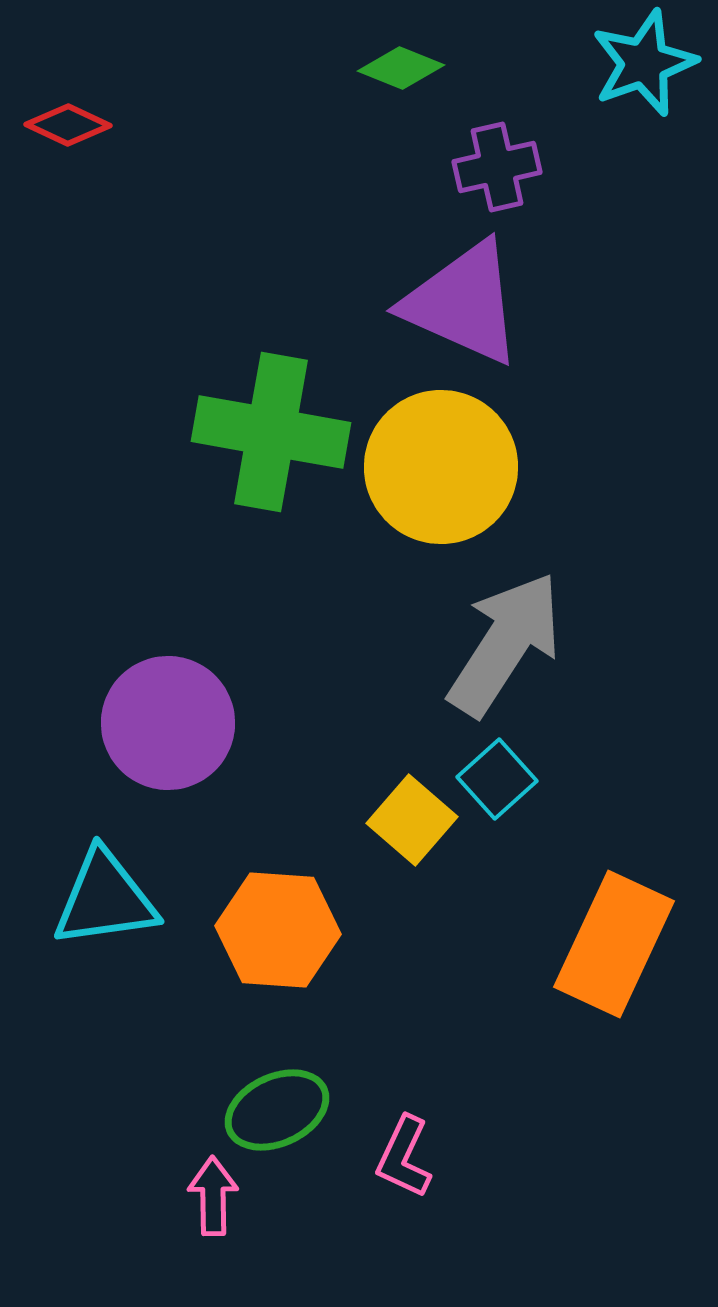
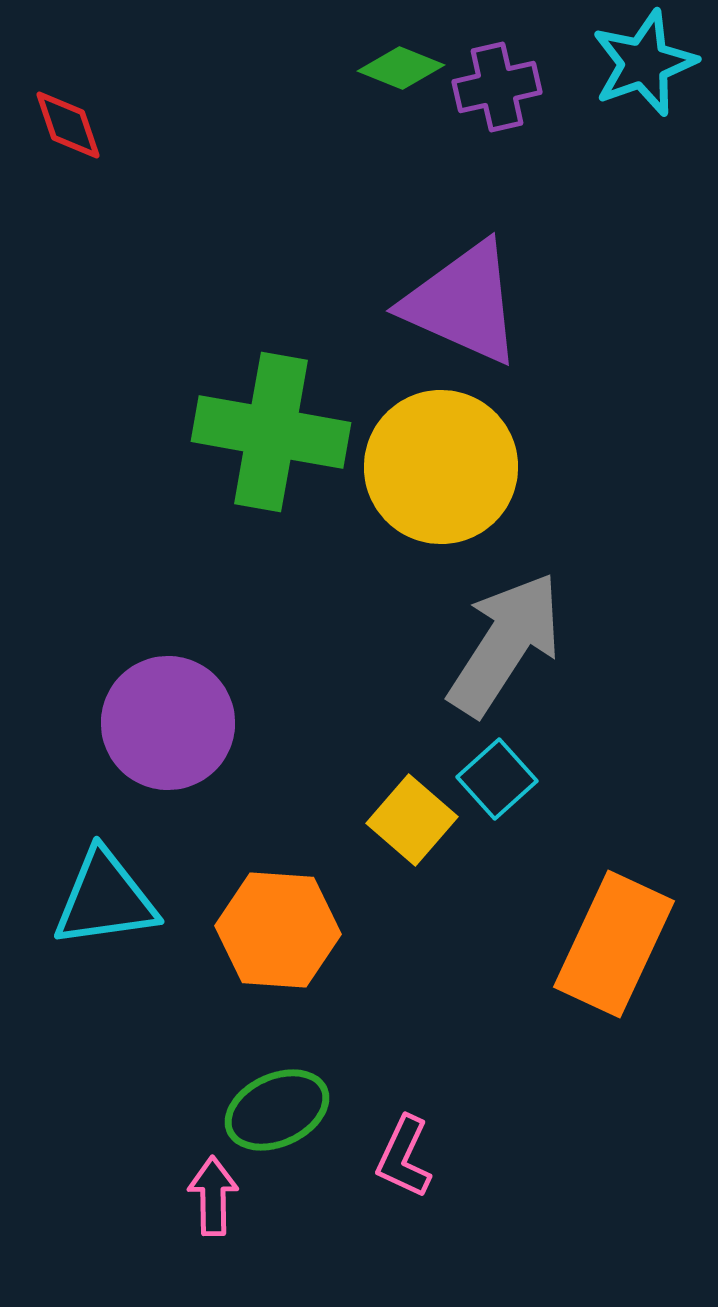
red diamond: rotated 46 degrees clockwise
purple cross: moved 80 px up
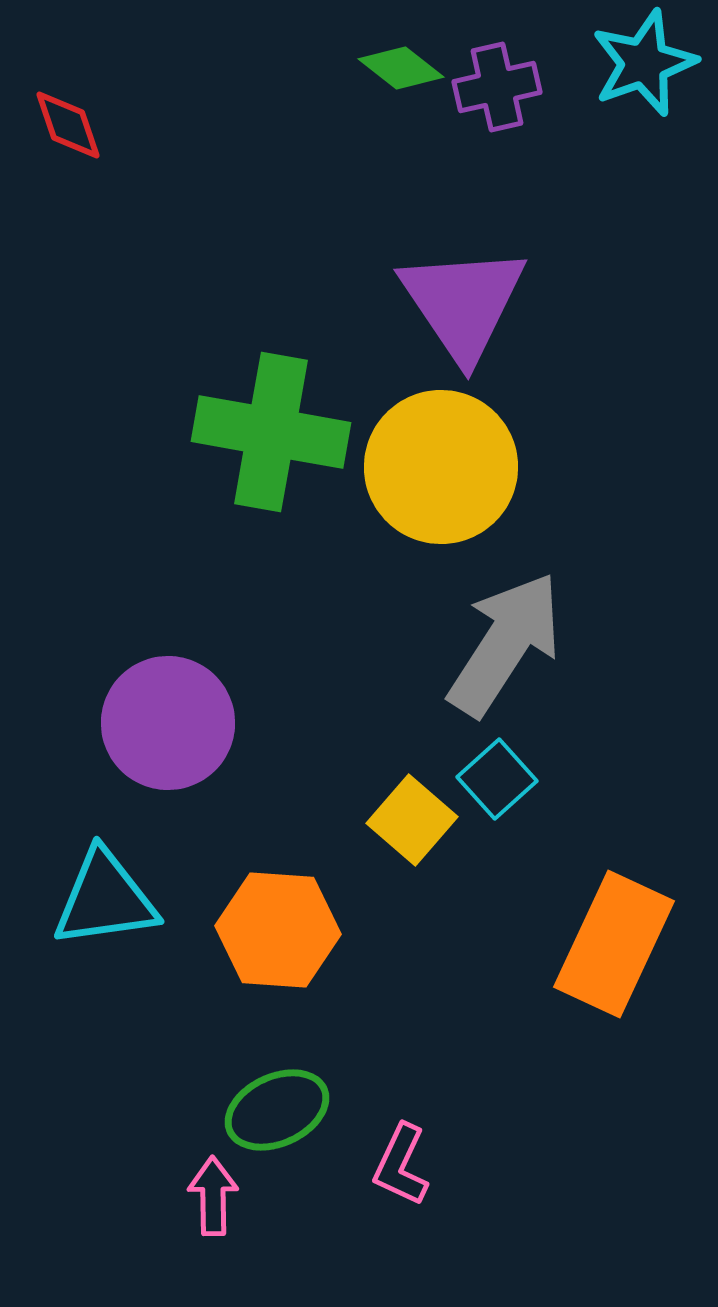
green diamond: rotated 16 degrees clockwise
purple triangle: rotated 32 degrees clockwise
pink L-shape: moved 3 px left, 8 px down
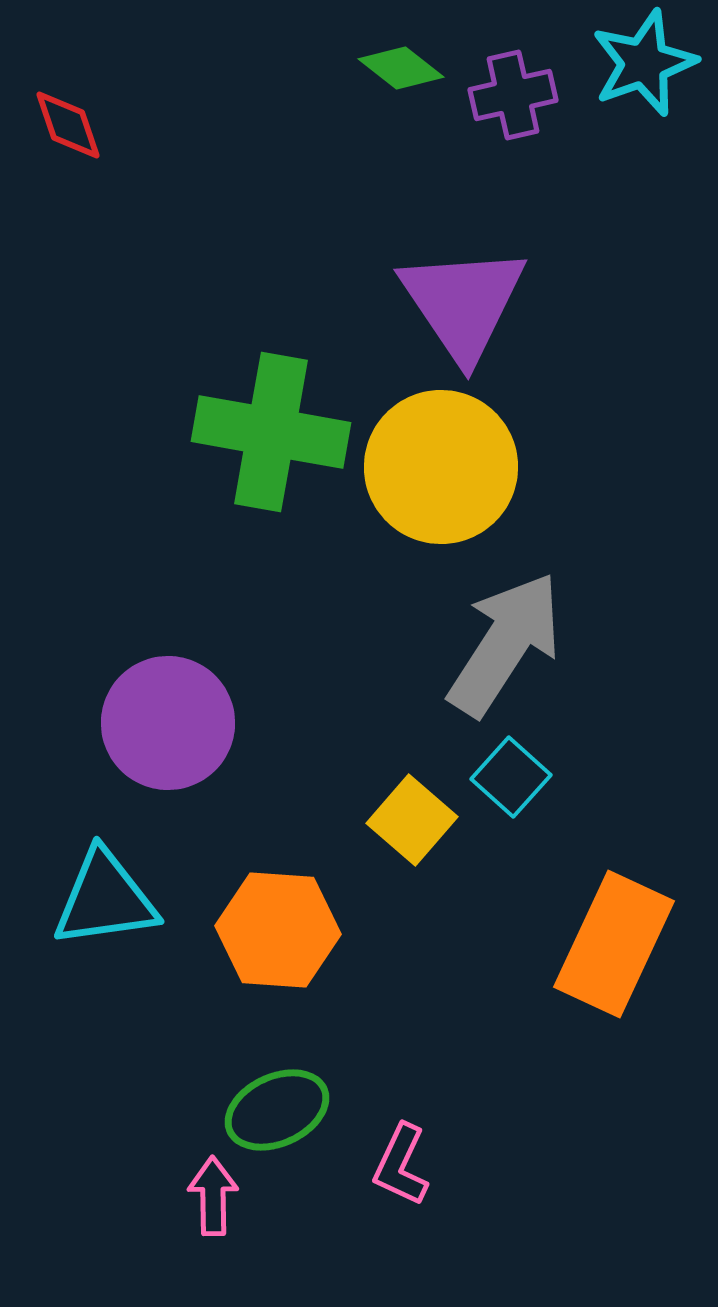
purple cross: moved 16 px right, 8 px down
cyan square: moved 14 px right, 2 px up; rotated 6 degrees counterclockwise
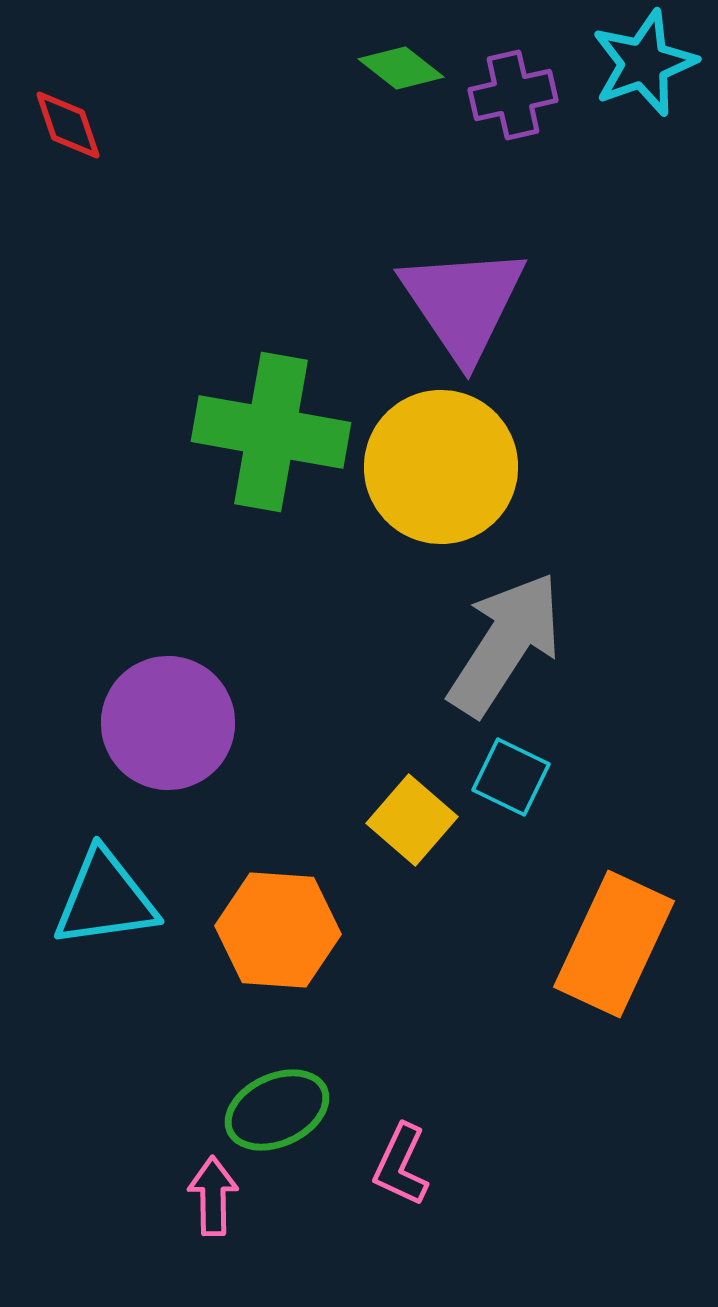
cyan square: rotated 16 degrees counterclockwise
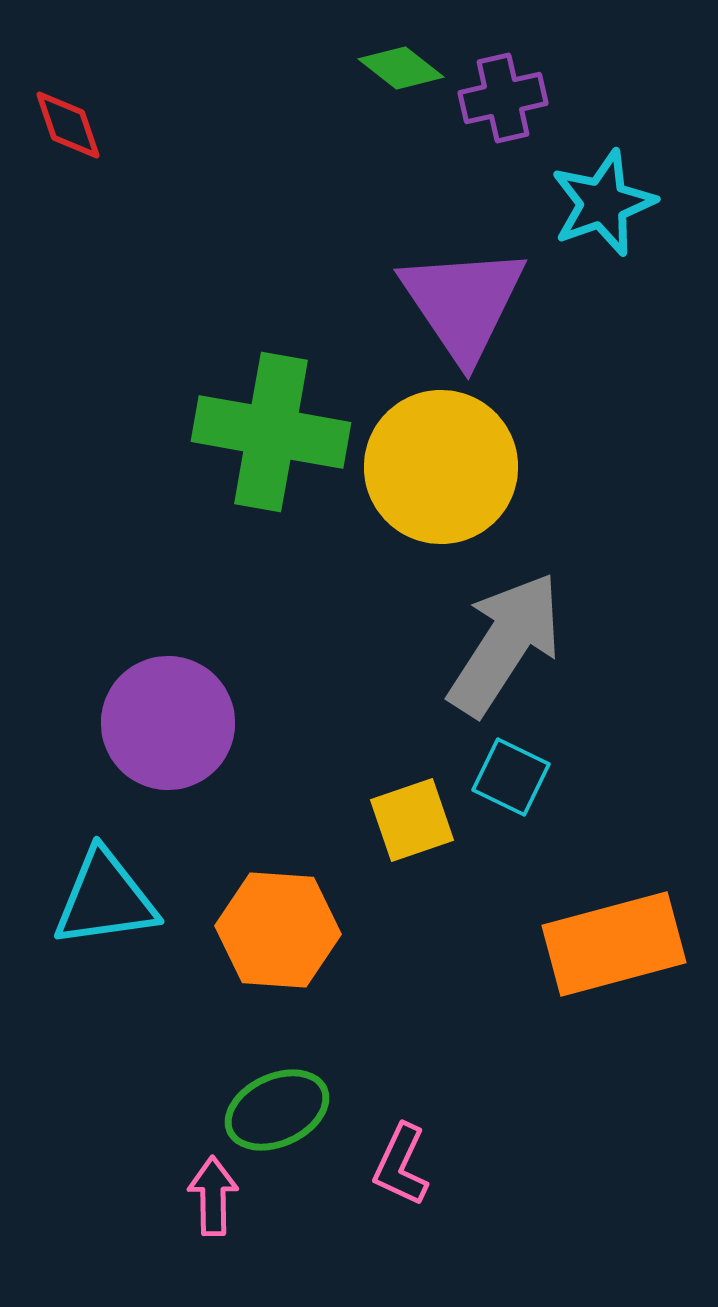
cyan star: moved 41 px left, 140 px down
purple cross: moved 10 px left, 3 px down
yellow square: rotated 30 degrees clockwise
orange rectangle: rotated 50 degrees clockwise
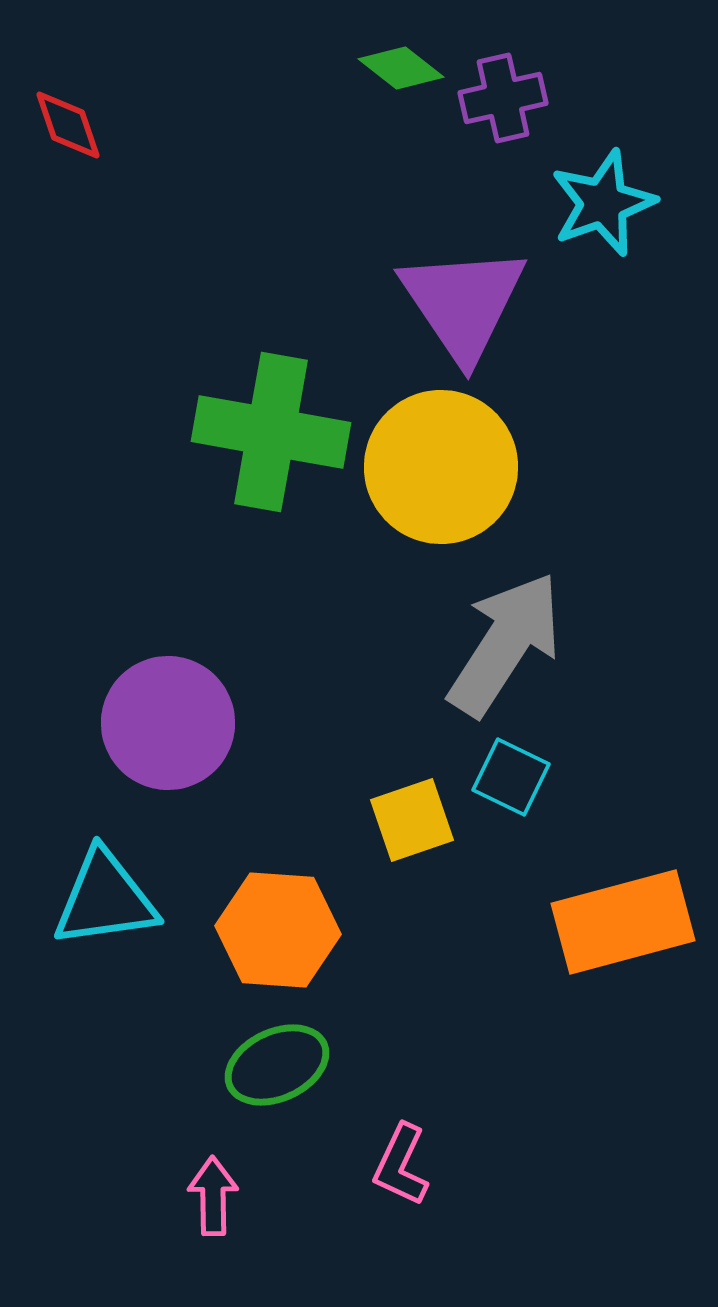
orange rectangle: moved 9 px right, 22 px up
green ellipse: moved 45 px up
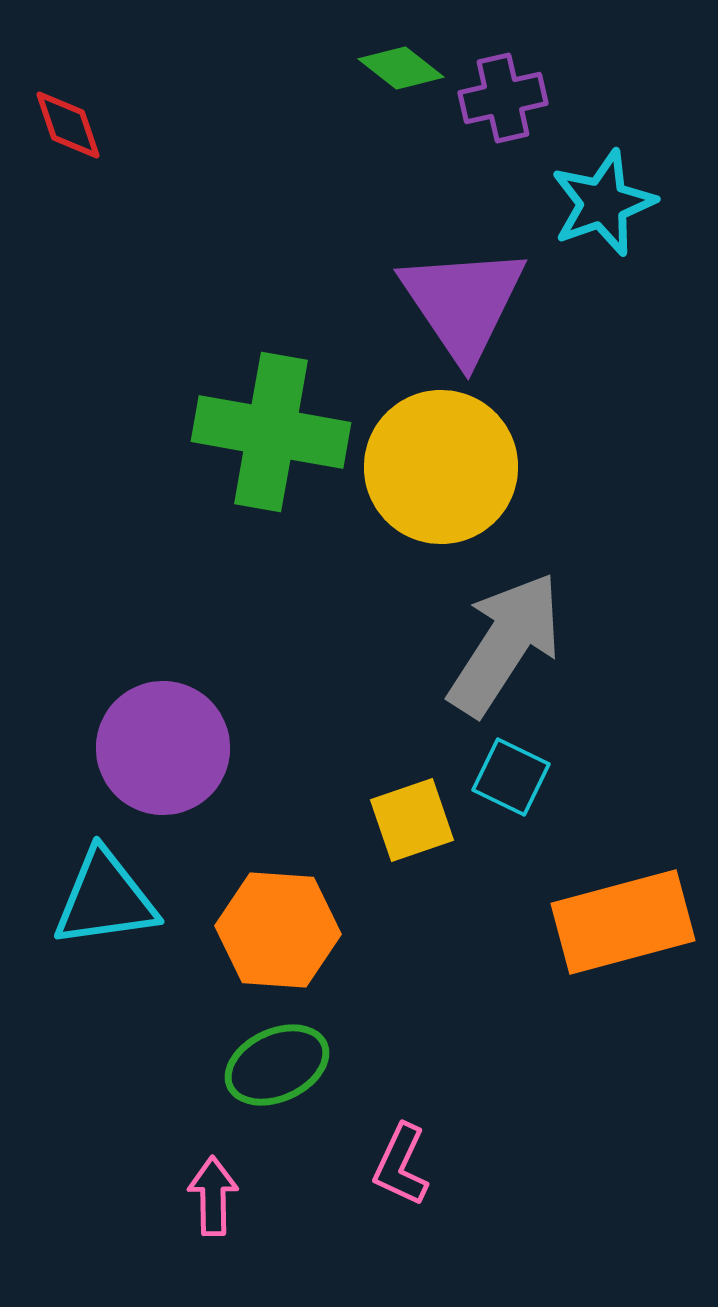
purple circle: moved 5 px left, 25 px down
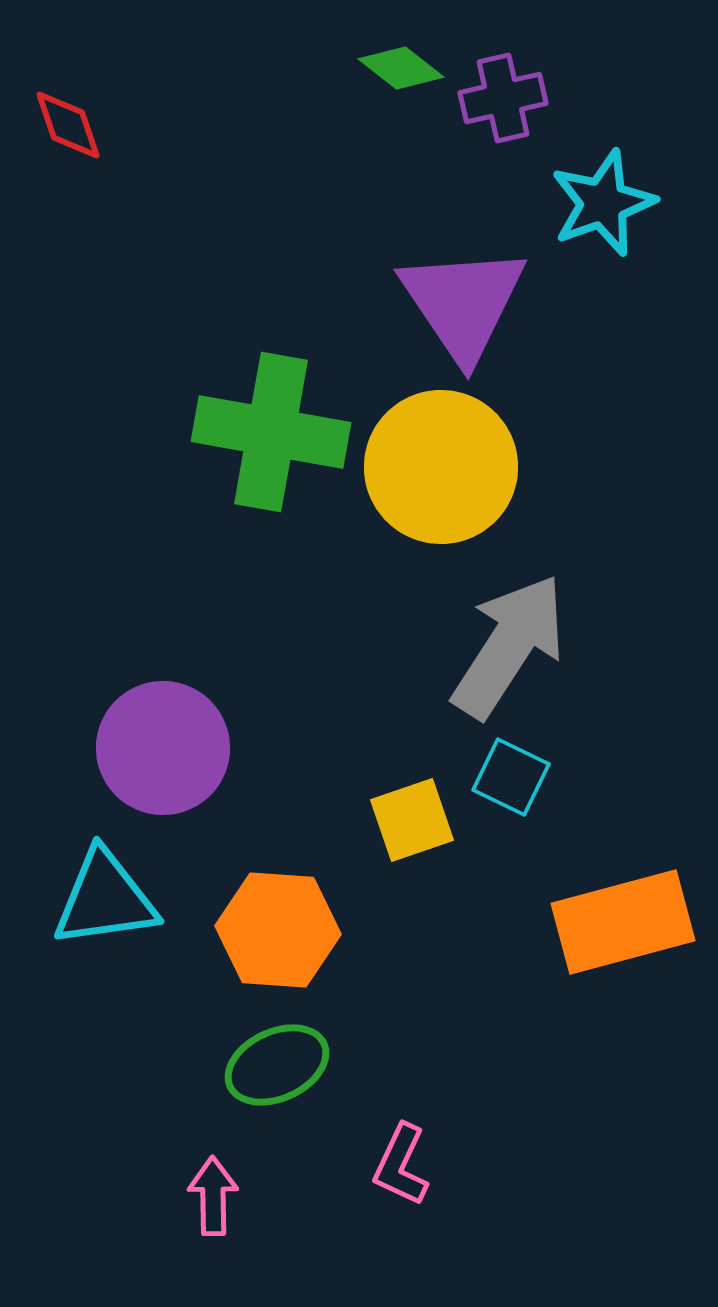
gray arrow: moved 4 px right, 2 px down
